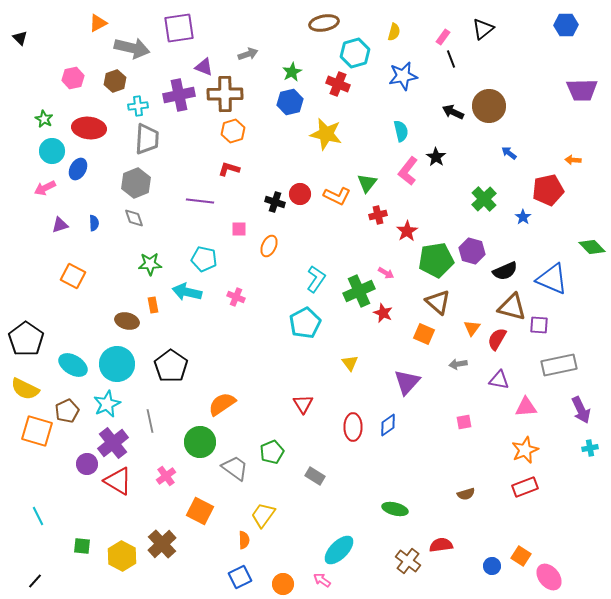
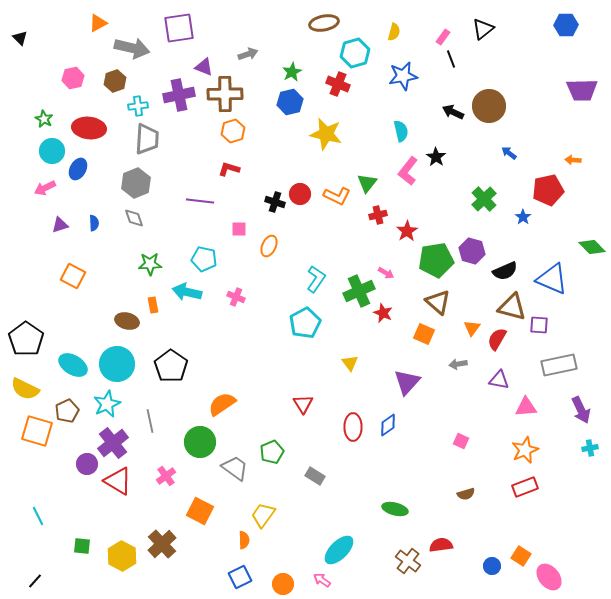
pink square at (464, 422): moved 3 px left, 19 px down; rotated 35 degrees clockwise
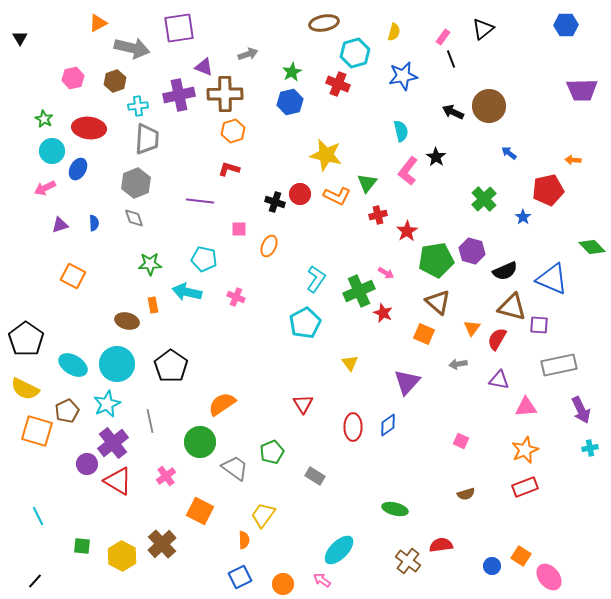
black triangle at (20, 38): rotated 14 degrees clockwise
yellow star at (326, 134): moved 21 px down
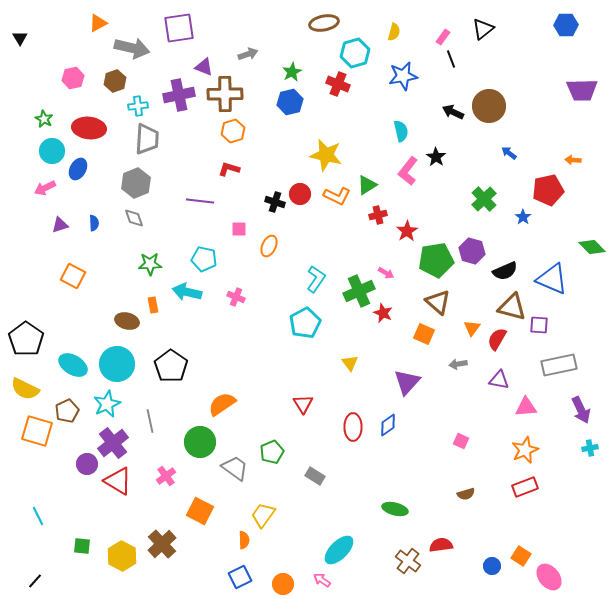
green triangle at (367, 183): moved 2 px down; rotated 20 degrees clockwise
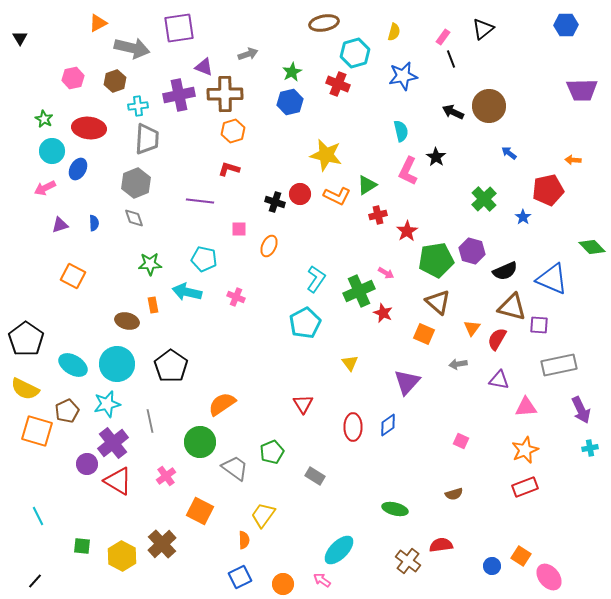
pink L-shape at (408, 171): rotated 12 degrees counterclockwise
cyan star at (107, 404): rotated 12 degrees clockwise
brown semicircle at (466, 494): moved 12 px left
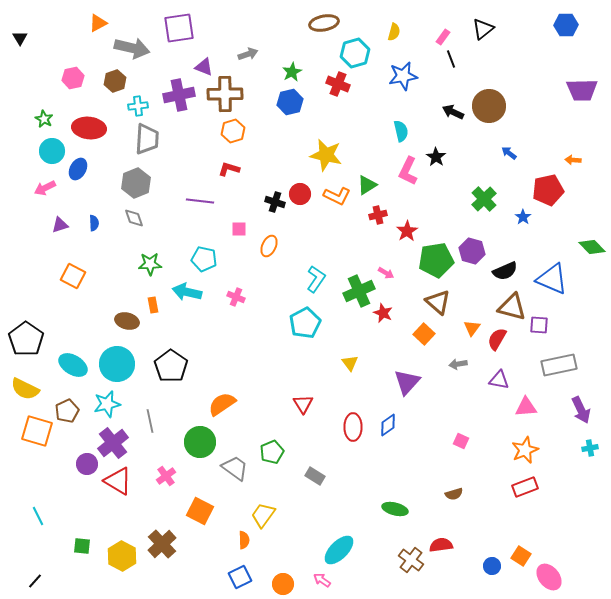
orange square at (424, 334): rotated 20 degrees clockwise
brown cross at (408, 561): moved 3 px right, 1 px up
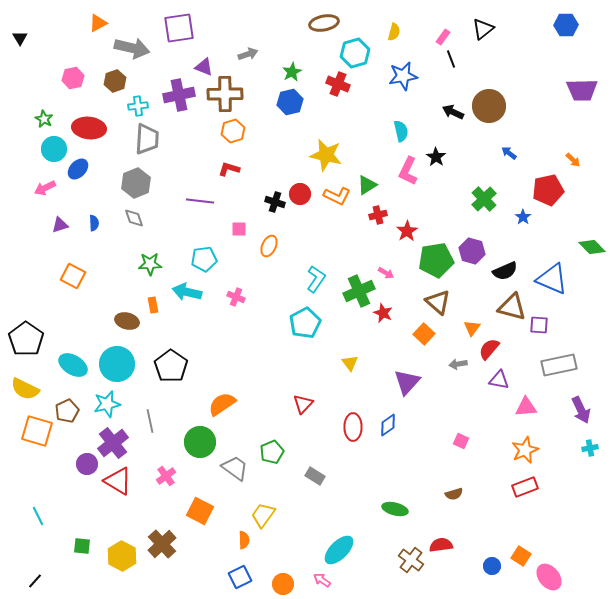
cyan circle at (52, 151): moved 2 px right, 2 px up
orange arrow at (573, 160): rotated 140 degrees counterclockwise
blue ellipse at (78, 169): rotated 15 degrees clockwise
cyan pentagon at (204, 259): rotated 20 degrees counterclockwise
red semicircle at (497, 339): moved 8 px left, 10 px down; rotated 10 degrees clockwise
red triangle at (303, 404): rotated 15 degrees clockwise
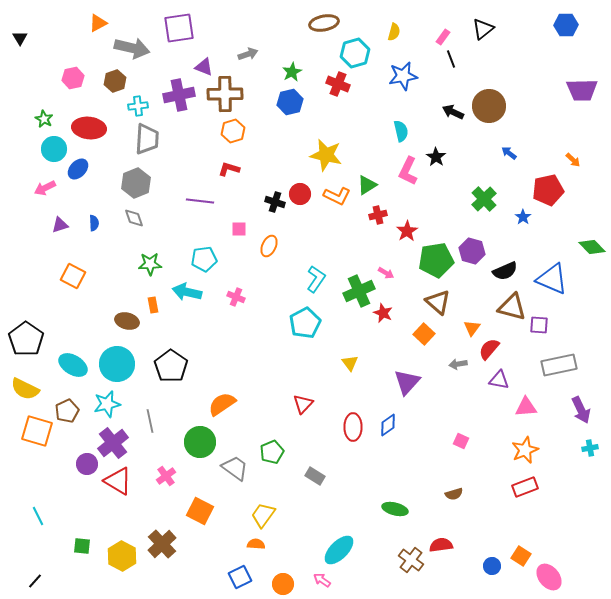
orange semicircle at (244, 540): moved 12 px right, 4 px down; rotated 84 degrees counterclockwise
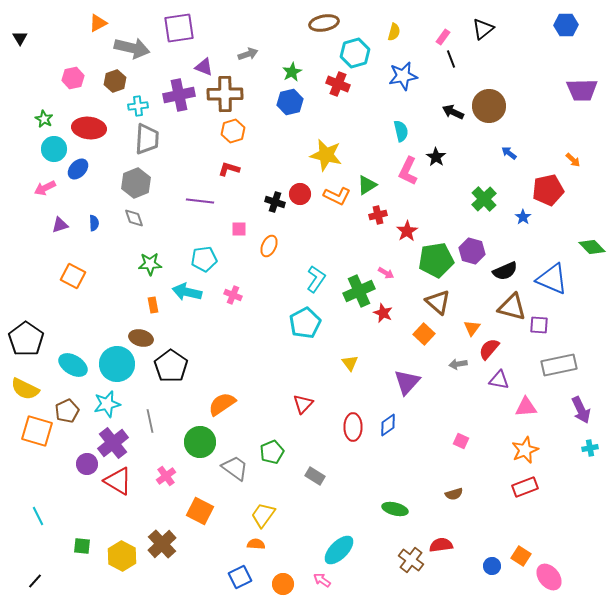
pink cross at (236, 297): moved 3 px left, 2 px up
brown ellipse at (127, 321): moved 14 px right, 17 px down
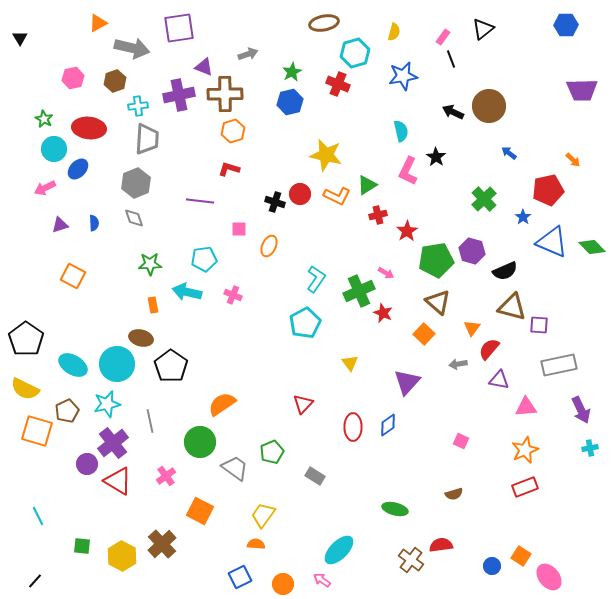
blue triangle at (552, 279): moved 37 px up
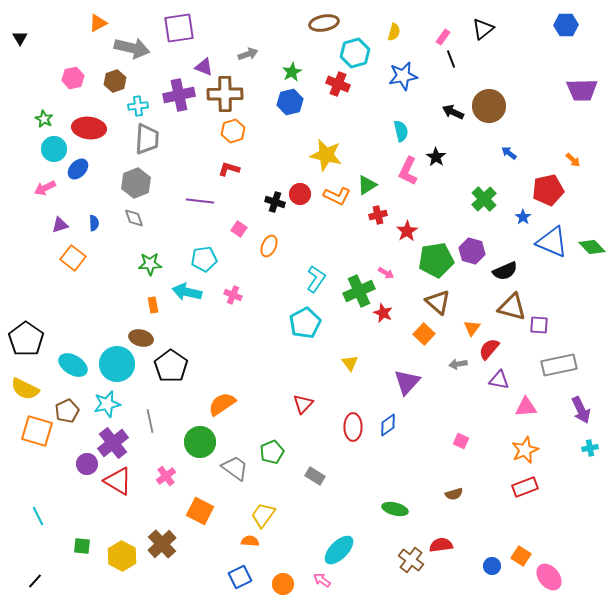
pink square at (239, 229): rotated 35 degrees clockwise
orange square at (73, 276): moved 18 px up; rotated 10 degrees clockwise
orange semicircle at (256, 544): moved 6 px left, 3 px up
